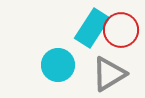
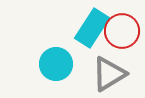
red circle: moved 1 px right, 1 px down
cyan circle: moved 2 px left, 1 px up
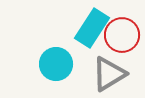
red circle: moved 4 px down
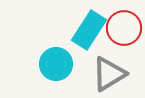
cyan rectangle: moved 3 px left, 2 px down
red circle: moved 2 px right, 7 px up
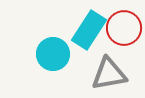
cyan circle: moved 3 px left, 10 px up
gray triangle: rotated 21 degrees clockwise
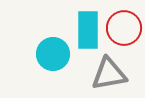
cyan rectangle: moved 1 px left; rotated 33 degrees counterclockwise
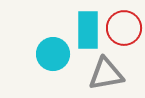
gray triangle: moved 3 px left
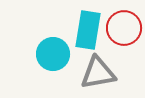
cyan rectangle: rotated 9 degrees clockwise
gray triangle: moved 8 px left, 1 px up
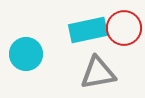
cyan rectangle: rotated 69 degrees clockwise
cyan circle: moved 27 px left
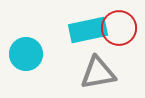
red circle: moved 5 px left
